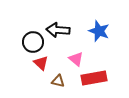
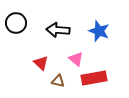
black circle: moved 17 px left, 19 px up
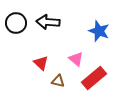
black arrow: moved 10 px left, 8 px up
red rectangle: rotated 30 degrees counterclockwise
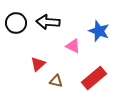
pink triangle: moved 3 px left, 13 px up; rotated 14 degrees counterclockwise
red triangle: moved 3 px left, 1 px down; rotated 35 degrees clockwise
brown triangle: moved 2 px left
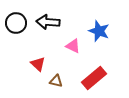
red triangle: rotated 35 degrees counterclockwise
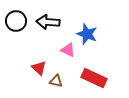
black circle: moved 2 px up
blue star: moved 12 px left, 3 px down
pink triangle: moved 5 px left, 4 px down
red triangle: moved 1 px right, 4 px down
red rectangle: rotated 65 degrees clockwise
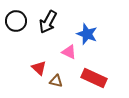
black arrow: rotated 65 degrees counterclockwise
pink triangle: moved 1 px right, 2 px down
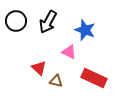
blue star: moved 2 px left, 4 px up
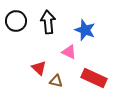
black arrow: rotated 145 degrees clockwise
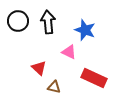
black circle: moved 2 px right
brown triangle: moved 2 px left, 6 px down
